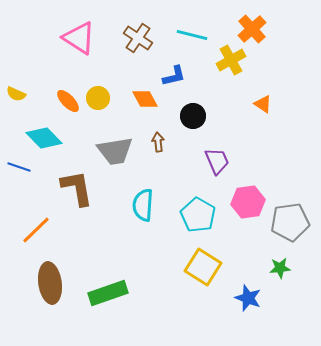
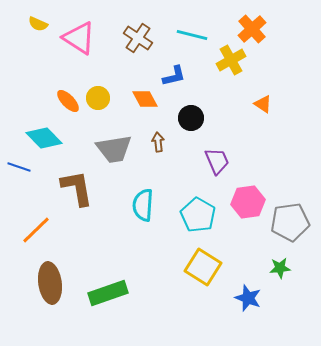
yellow semicircle: moved 22 px right, 70 px up
black circle: moved 2 px left, 2 px down
gray trapezoid: moved 1 px left, 2 px up
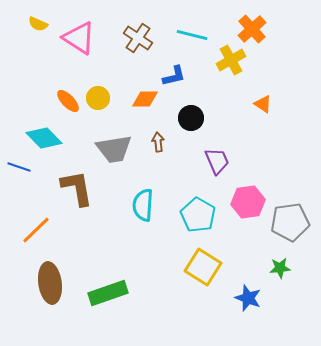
orange diamond: rotated 60 degrees counterclockwise
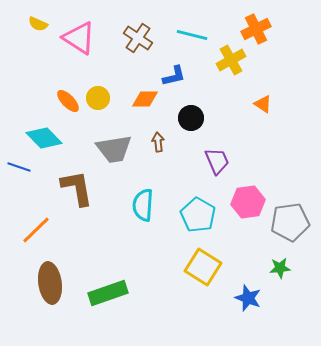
orange cross: moved 4 px right; rotated 16 degrees clockwise
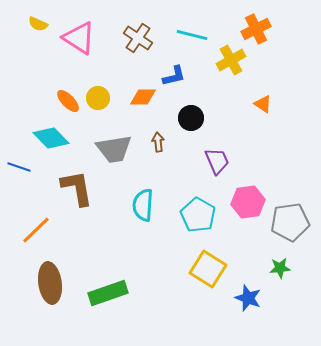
orange diamond: moved 2 px left, 2 px up
cyan diamond: moved 7 px right
yellow square: moved 5 px right, 2 px down
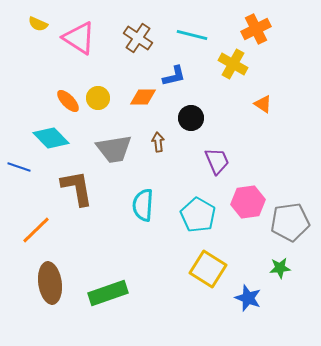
yellow cross: moved 2 px right, 4 px down; rotated 32 degrees counterclockwise
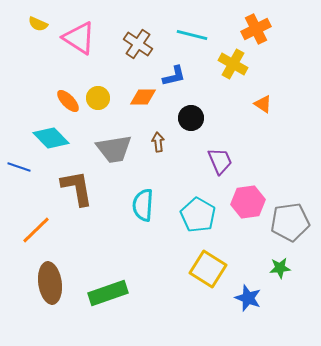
brown cross: moved 6 px down
purple trapezoid: moved 3 px right
